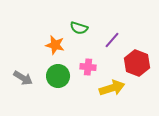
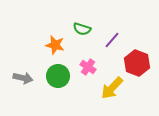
green semicircle: moved 3 px right, 1 px down
pink cross: rotated 28 degrees clockwise
gray arrow: rotated 18 degrees counterclockwise
yellow arrow: rotated 150 degrees clockwise
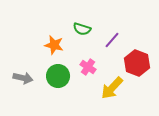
orange star: moved 1 px left
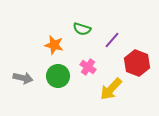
yellow arrow: moved 1 px left, 1 px down
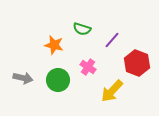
green circle: moved 4 px down
yellow arrow: moved 1 px right, 2 px down
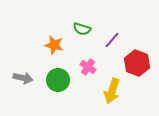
yellow arrow: rotated 25 degrees counterclockwise
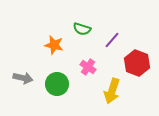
green circle: moved 1 px left, 4 px down
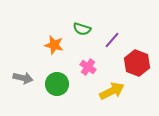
yellow arrow: rotated 135 degrees counterclockwise
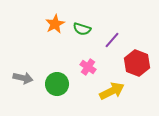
orange star: moved 1 px right, 21 px up; rotated 30 degrees clockwise
